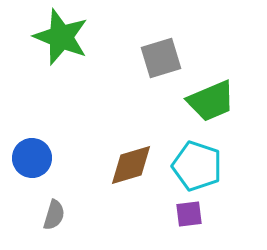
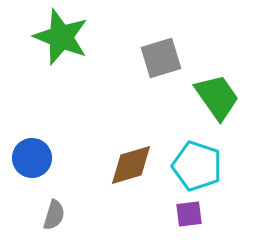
green trapezoid: moved 6 px right, 4 px up; rotated 102 degrees counterclockwise
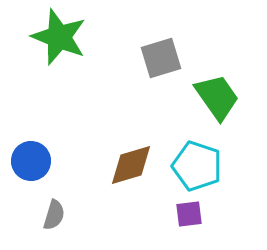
green star: moved 2 px left
blue circle: moved 1 px left, 3 px down
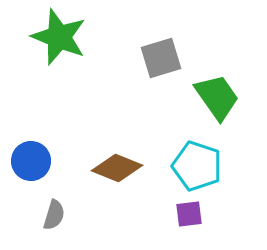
brown diamond: moved 14 px left, 3 px down; rotated 39 degrees clockwise
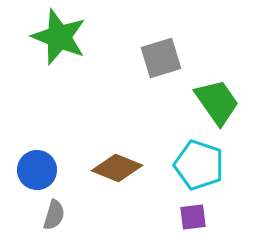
green trapezoid: moved 5 px down
blue circle: moved 6 px right, 9 px down
cyan pentagon: moved 2 px right, 1 px up
purple square: moved 4 px right, 3 px down
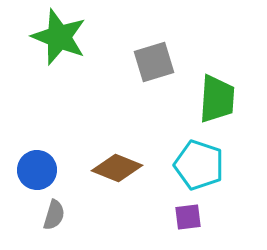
gray square: moved 7 px left, 4 px down
green trapezoid: moved 3 px up; rotated 39 degrees clockwise
purple square: moved 5 px left
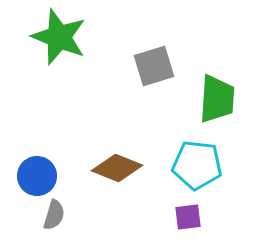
gray square: moved 4 px down
cyan pentagon: moved 2 px left; rotated 12 degrees counterclockwise
blue circle: moved 6 px down
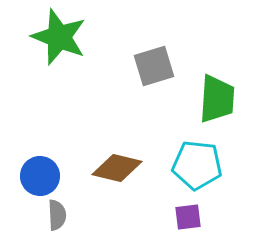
brown diamond: rotated 9 degrees counterclockwise
blue circle: moved 3 px right
gray semicircle: moved 3 px right; rotated 20 degrees counterclockwise
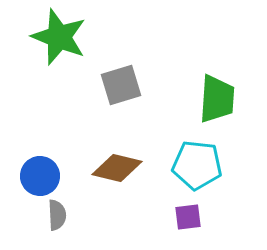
gray square: moved 33 px left, 19 px down
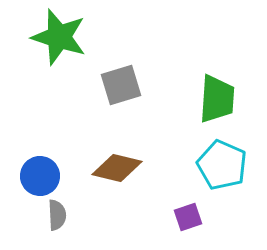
green star: rotated 4 degrees counterclockwise
cyan pentagon: moved 25 px right; rotated 18 degrees clockwise
purple square: rotated 12 degrees counterclockwise
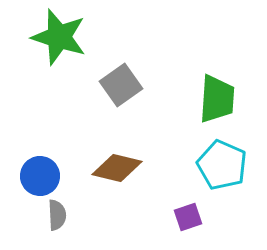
gray square: rotated 18 degrees counterclockwise
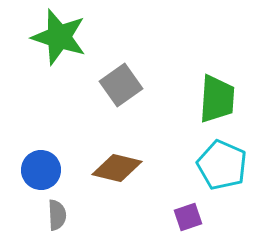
blue circle: moved 1 px right, 6 px up
